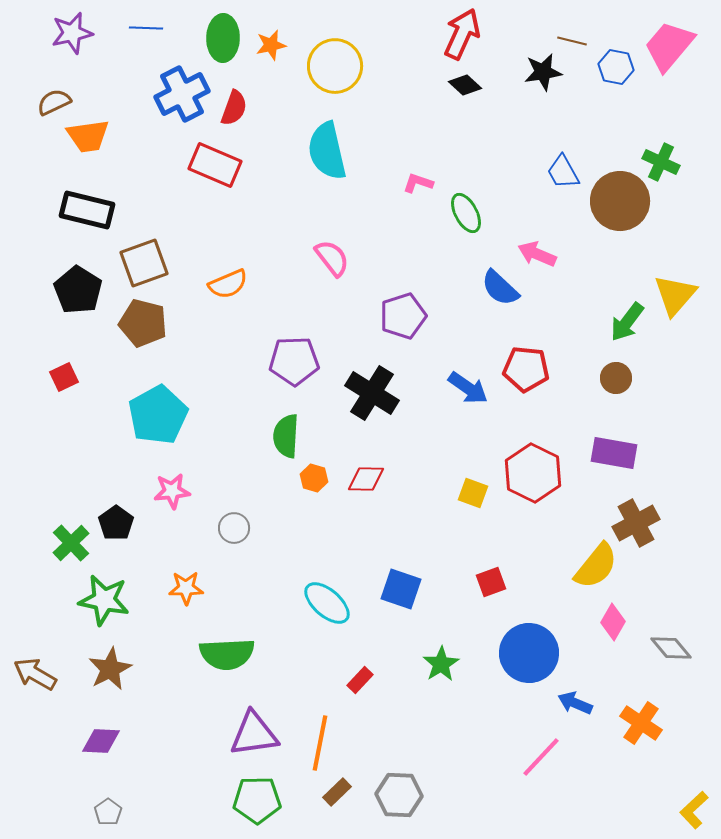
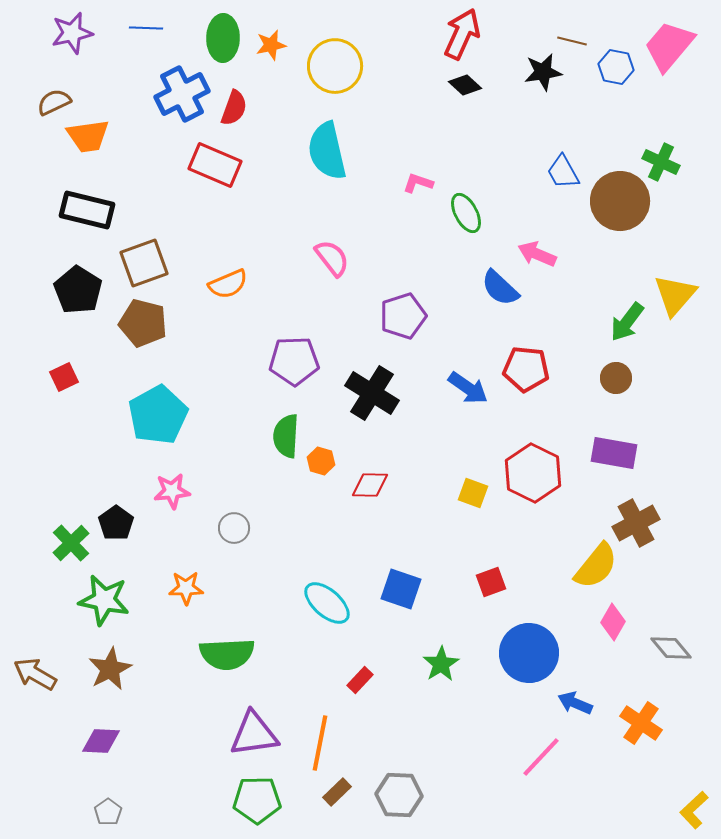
orange hexagon at (314, 478): moved 7 px right, 17 px up
red diamond at (366, 479): moved 4 px right, 6 px down
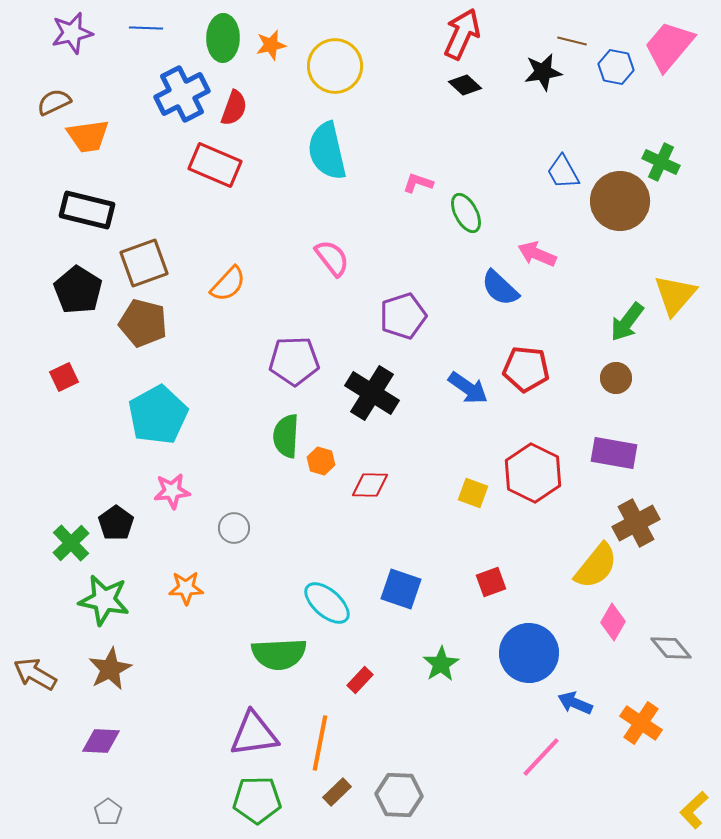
orange semicircle at (228, 284): rotated 24 degrees counterclockwise
green semicircle at (227, 654): moved 52 px right
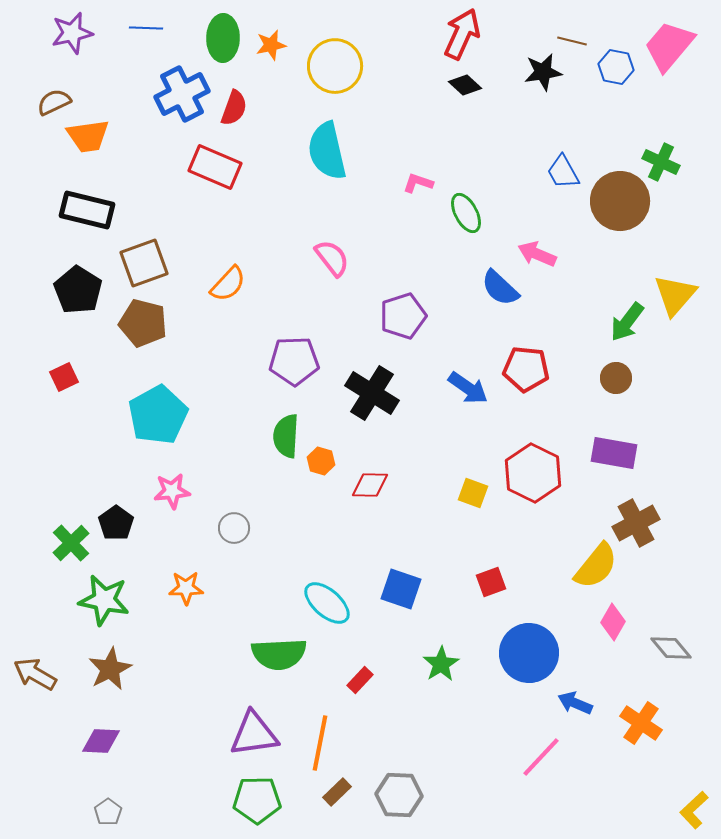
red rectangle at (215, 165): moved 2 px down
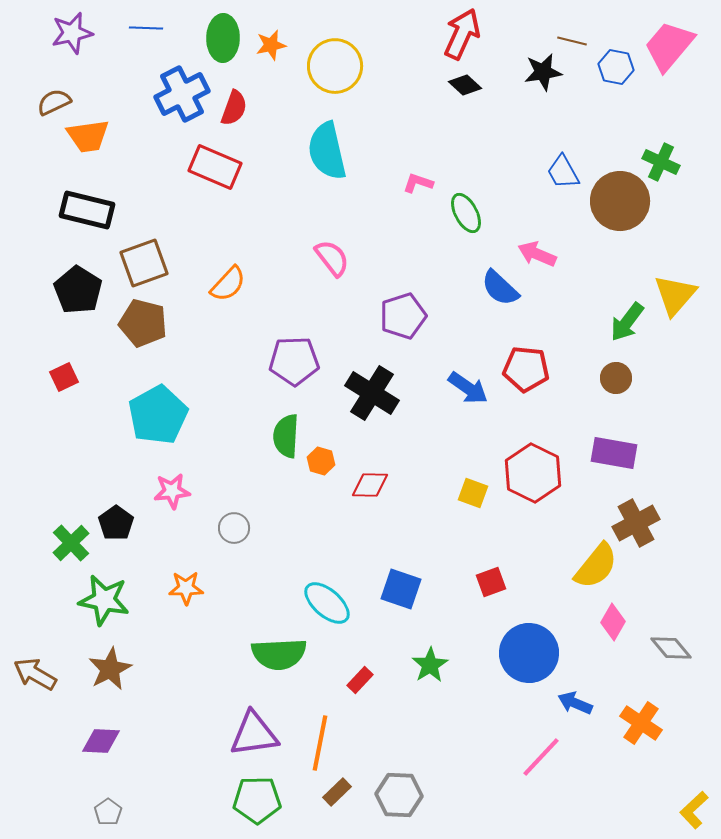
green star at (441, 664): moved 11 px left, 1 px down
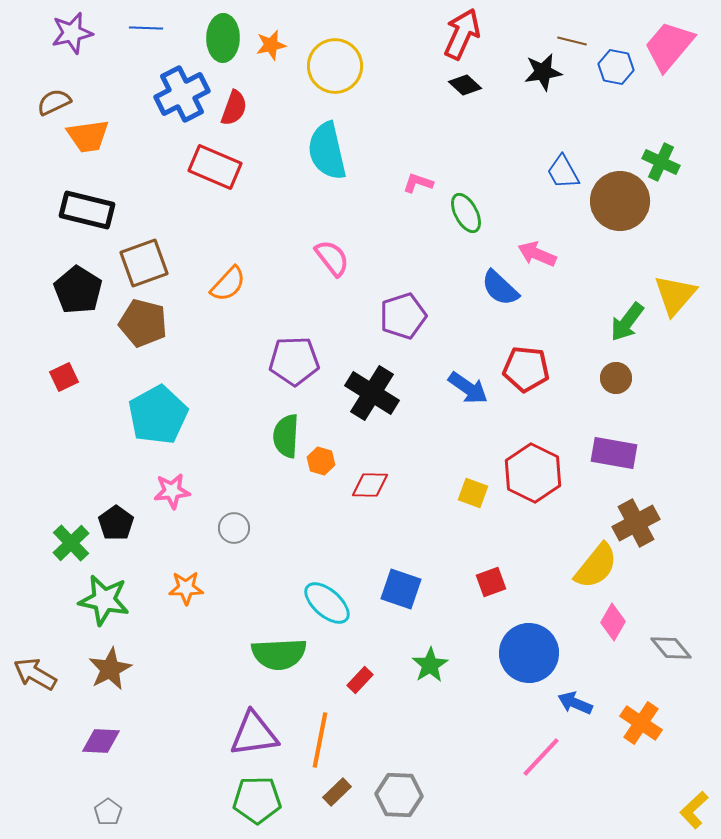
orange line at (320, 743): moved 3 px up
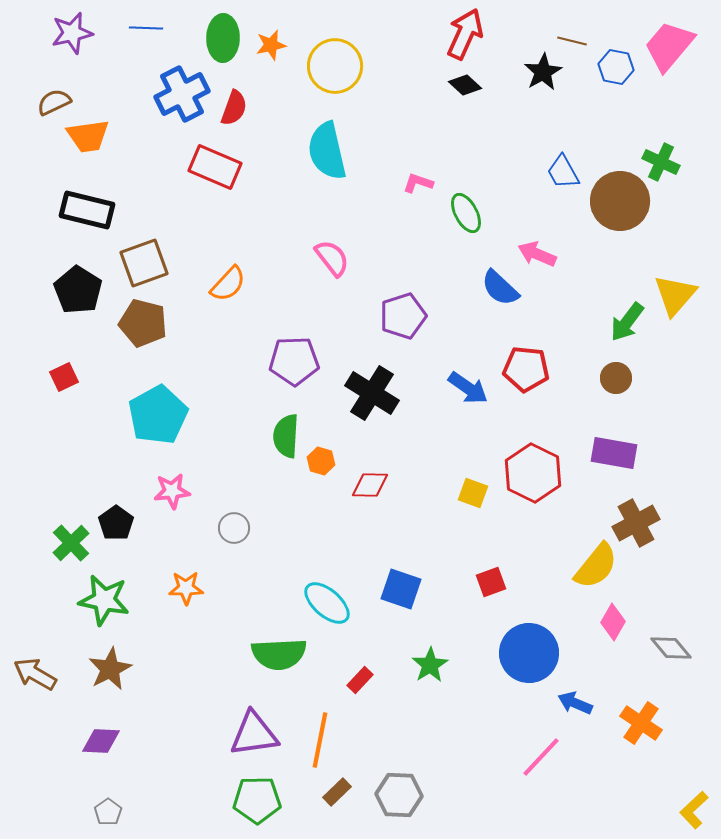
red arrow at (462, 34): moved 3 px right
black star at (543, 72): rotated 21 degrees counterclockwise
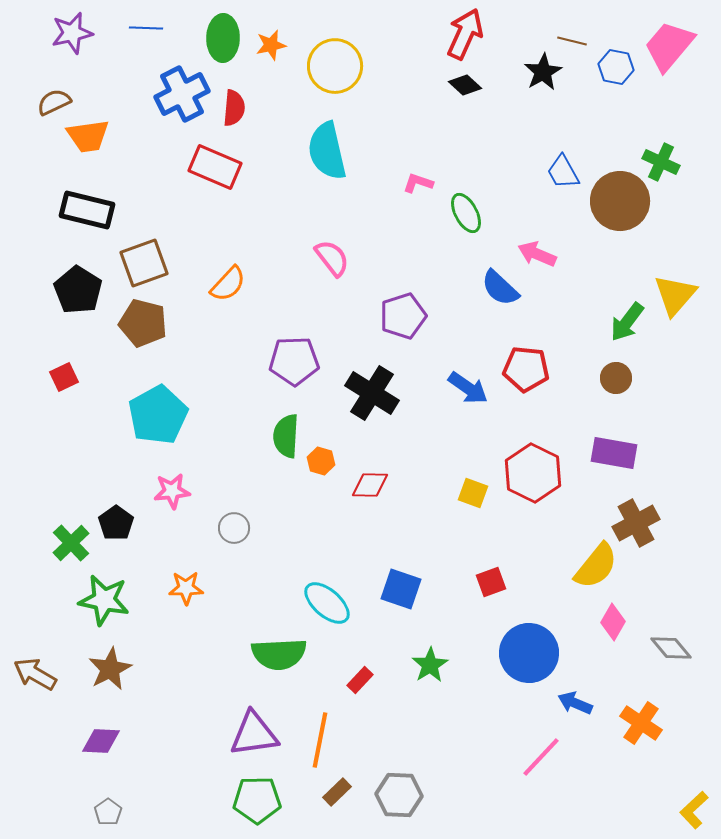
red semicircle at (234, 108): rotated 15 degrees counterclockwise
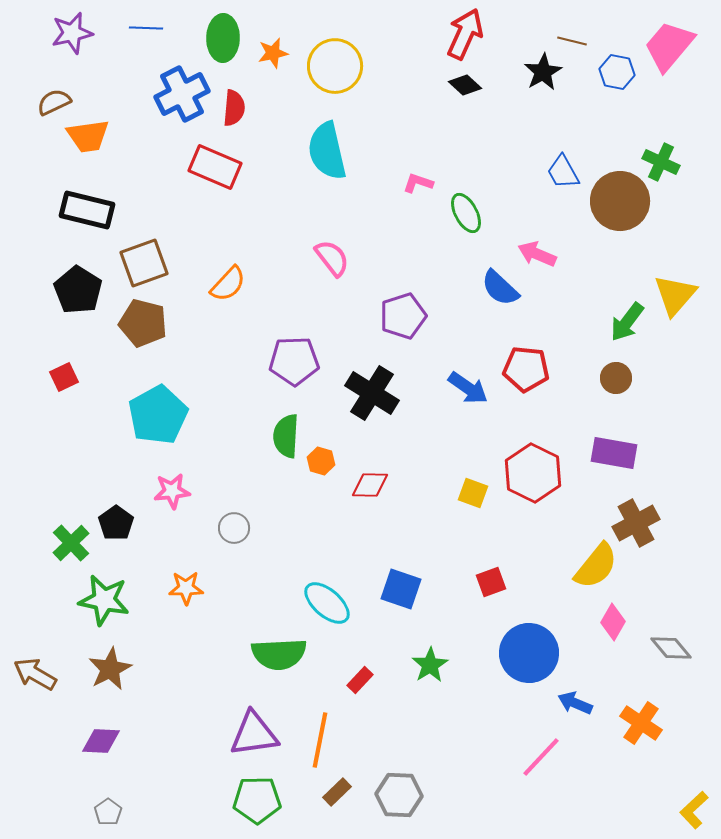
orange star at (271, 45): moved 2 px right, 8 px down
blue hexagon at (616, 67): moved 1 px right, 5 px down
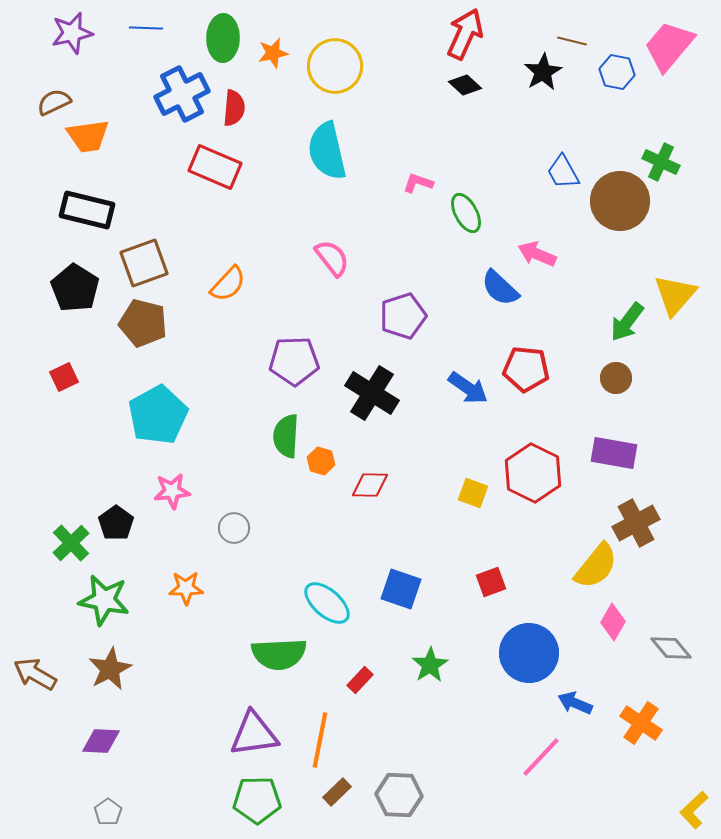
black pentagon at (78, 290): moved 3 px left, 2 px up
